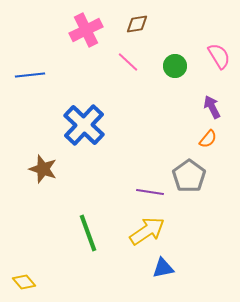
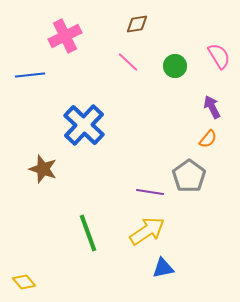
pink cross: moved 21 px left, 6 px down
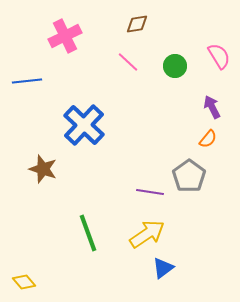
blue line: moved 3 px left, 6 px down
yellow arrow: moved 3 px down
blue triangle: rotated 25 degrees counterclockwise
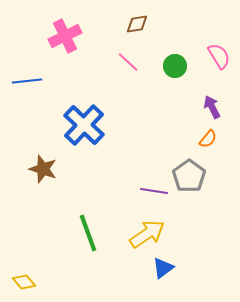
purple line: moved 4 px right, 1 px up
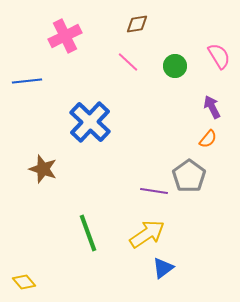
blue cross: moved 6 px right, 3 px up
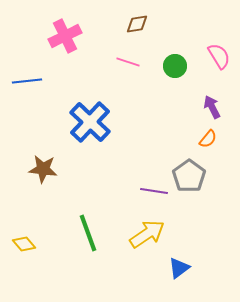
pink line: rotated 25 degrees counterclockwise
brown star: rotated 12 degrees counterclockwise
blue triangle: moved 16 px right
yellow diamond: moved 38 px up
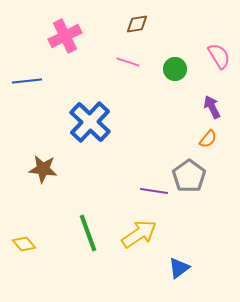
green circle: moved 3 px down
yellow arrow: moved 8 px left
